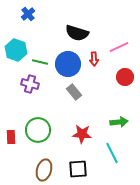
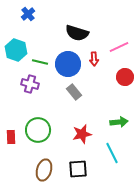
red star: rotated 18 degrees counterclockwise
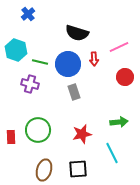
gray rectangle: rotated 21 degrees clockwise
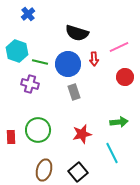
cyan hexagon: moved 1 px right, 1 px down
black square: moved 3 px down; rotated 36 degrees counterclockwise
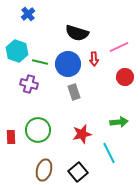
purple cross: moved 1 px left
cyan line: moved 3 px left
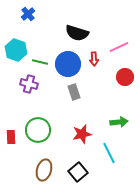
cyan hexagon: moved 1 px left, 1 px up
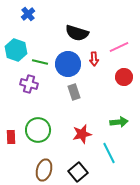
red circle: moved 1 px left
